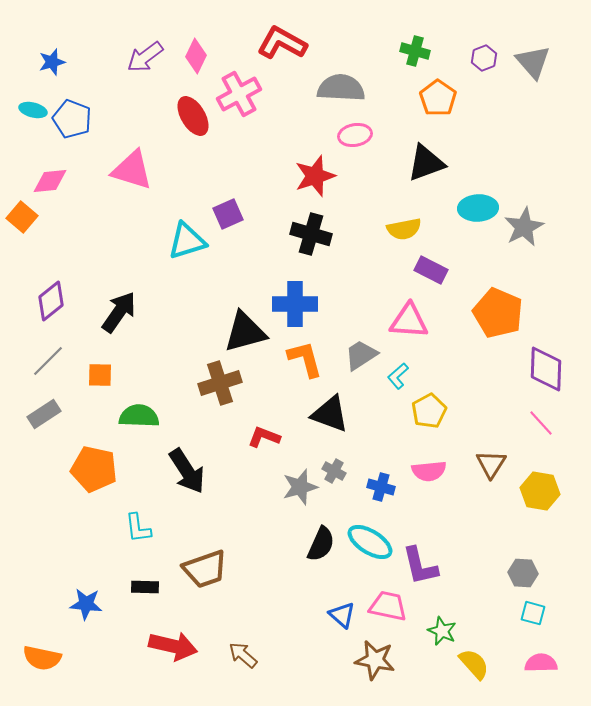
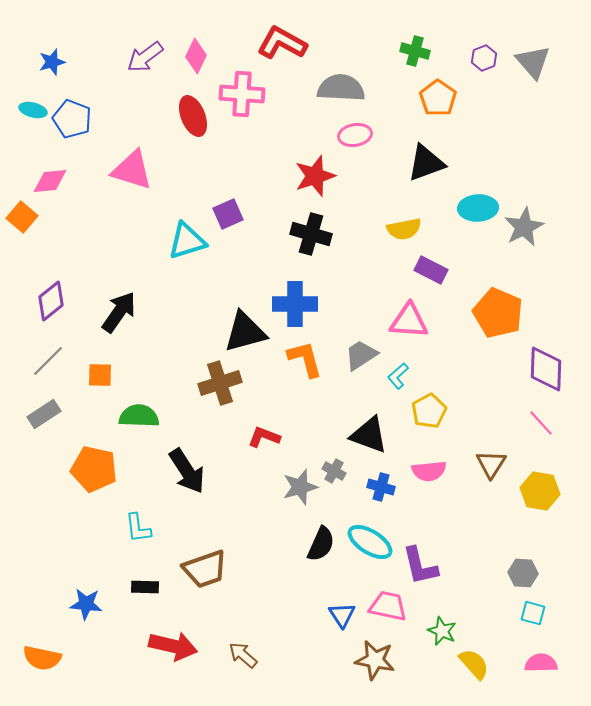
pink cross at (239, 94): moved 3 px right; rotated 33 degrees clockwise
red ellipse at (193, 116): rotated 9 degrees clockwise
black triangle at (330, 414): moved 39 px right, 21 px down
blue triangle at (342, 615): rotated 16 degrees clockwise
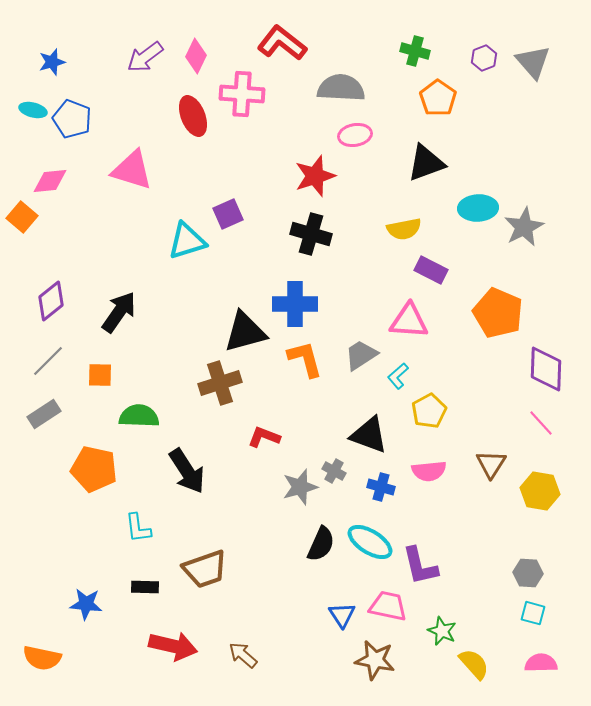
red L-shape at (282, 43): rotated 9 degrees clockwise
gray hexagon at (523, 573): moved 5 px right
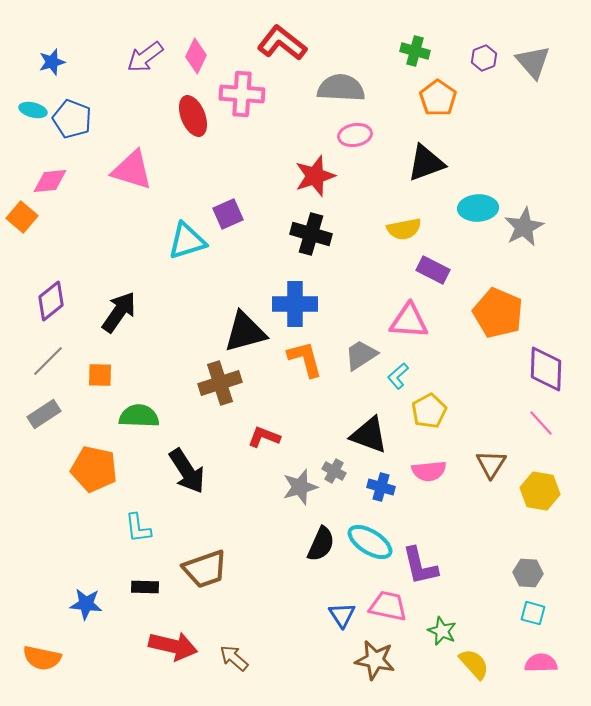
purple rectangle at (431, 270): moved 2 px right
brown arrow at (243, 655): moved 9 px left, 3 px down
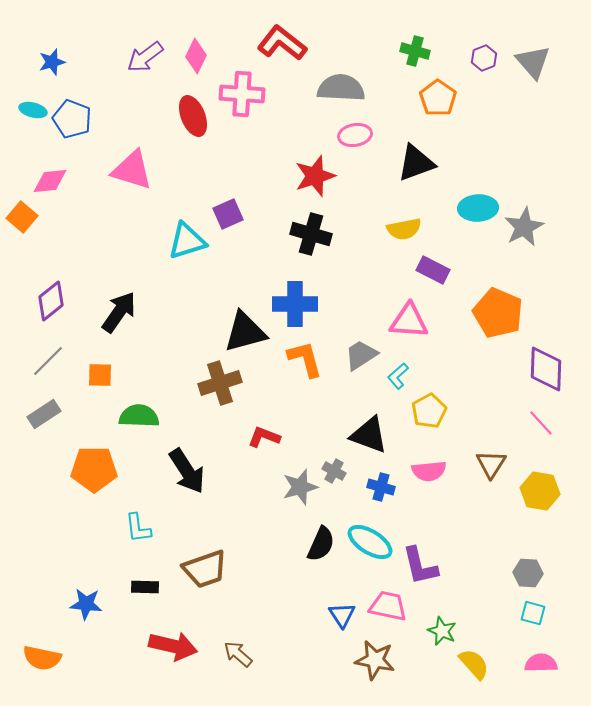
black triangle at (426, 163): moved 10 px left
orange pentagon at (94, 469): rotated 12 degrees counterclockwise
brown arrow at (234, 658): moved 4 px right, 4 px up
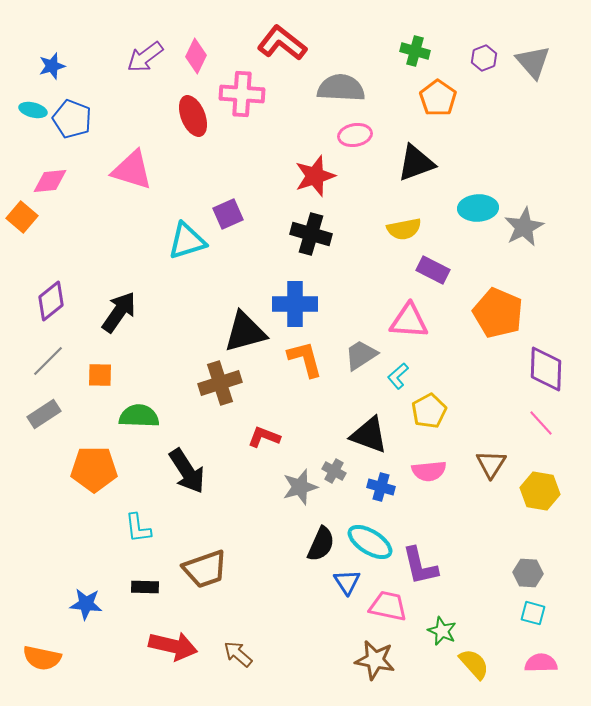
blue star at (52, 62): moved 4 px down
blue triangle at (342, 615): moved 5 px right, 33 px up
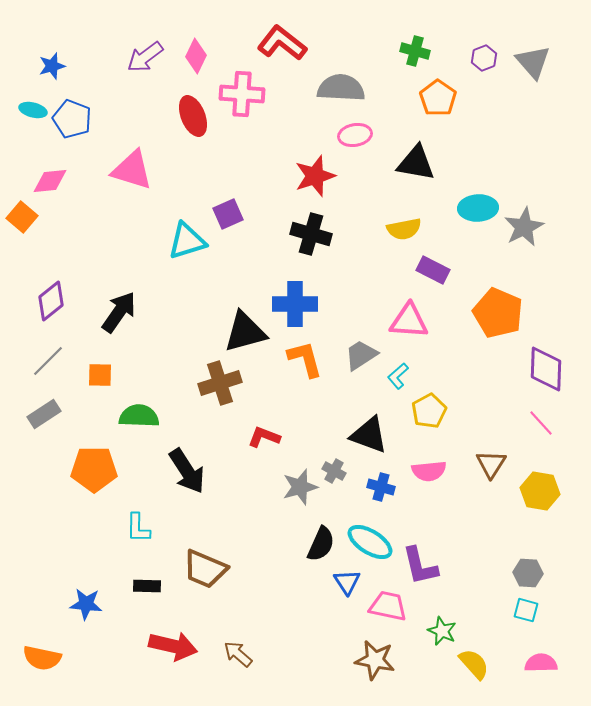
black triangle at (416, 163): rotated 30 degrees clockwise
cyan L-shape at (138, 528): rotated 8 degrees clockwise
brown trapezoid at (205, 569): rotated 42 degrees clockwise
black rectangle at (145, 587): moved 2 px right, 1 px up
cyan square at (533, 613): moved 7 px left, 3 px up
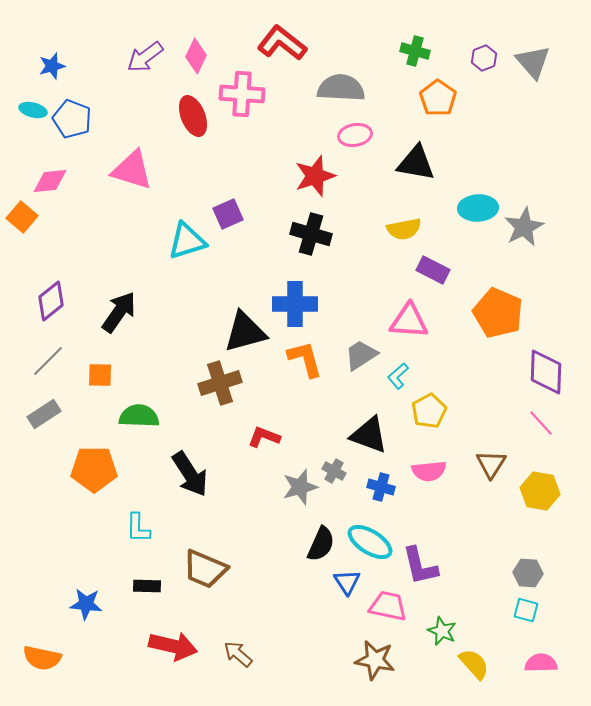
purple diamond at (546, 369): moved 3 px down
black arrow at (187, 471): moved 3 px right, 3 px down
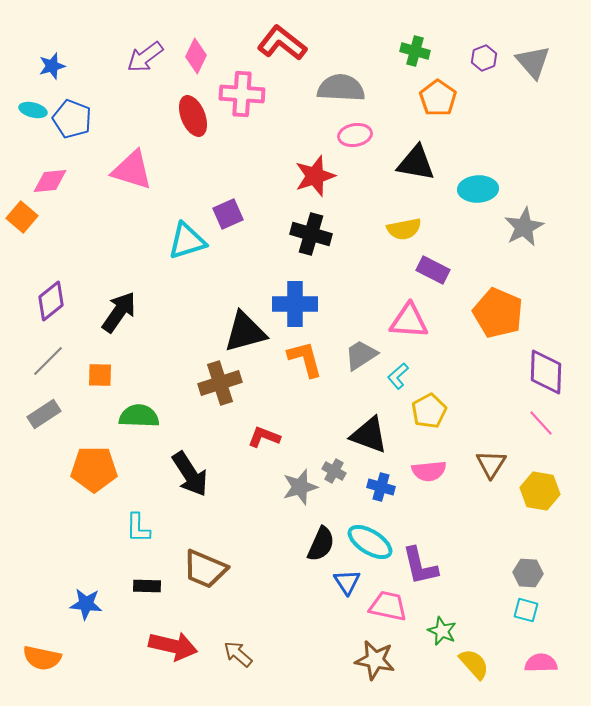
cyan ellipse at (478, 208): moved 19 px up
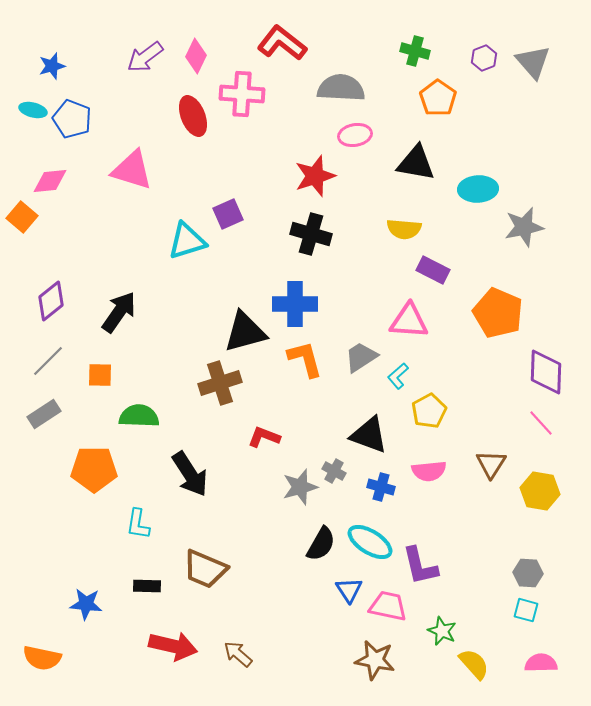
gray star at (524, 227): rotated 15 degrees clockwise
yellow semicircle at (404, 229): rotated 16 degrees clockwise
gray trapezoid at (361, 355): moved 2 px down
cyan L-shape at (138, 528): moved 4 px up; rotated 8 degrees clockwise
black semicircle at (321, 544): rotated 6 degrees clockwise
blue triangle at (347, 582): moved 2 px right, 8 px down
